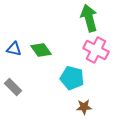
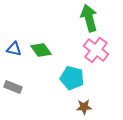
pink cross: rotated 10 degrees clockwise
gray rectangle: rotated 24 degrees counterclockwise
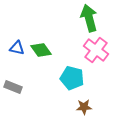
blue triangle: moved 3 px right, 1 px up
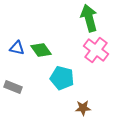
cyan pentagon: moved 10 px left
brown star: moved 1 px left, 1 px down
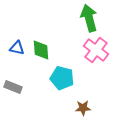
green diamond: rotated 30 degrees clockwise
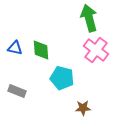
blue triangle: moved 2 px left
gray rectangle: moved 4 px right, 4 px down
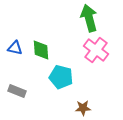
cyan pentagon: moved 1 px left, 1 px up
